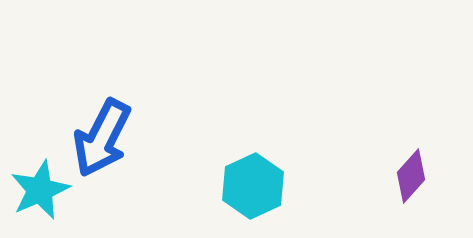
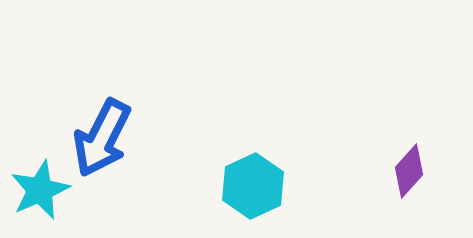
purple diamond: moved 2 px left, 5 px up
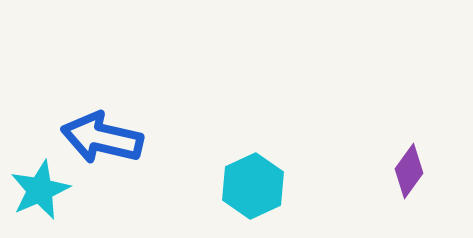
blue arrow: rotated 76 degrees clockwise
purple diamond: rotated 6 degrees counterclockwise
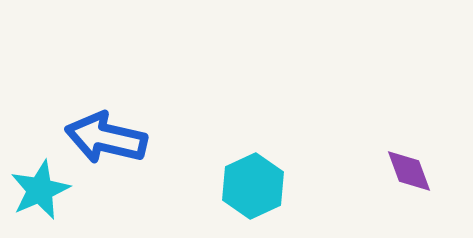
blue arrow: moved 4 px right
purple diamond: rotated 56 degrees counterclockwise
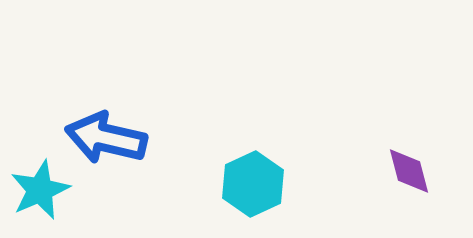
purple diamond: rotated 6 degrees clockwise
cyan hexagon: moved 2 px up
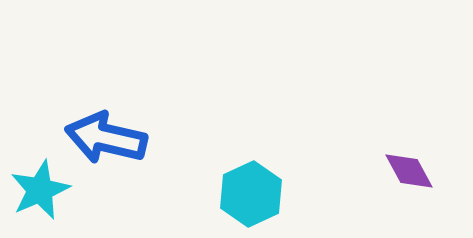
purple diamond: rotated 14 degrees counterclockwise
cyan hexagon: moved 2 px left, 10 px down
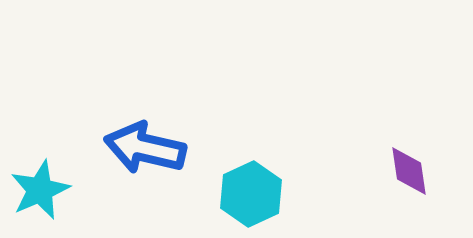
blue arrow: moved 39 px right, 10 px down
purple diamond: rotated 20 degrees clockwise
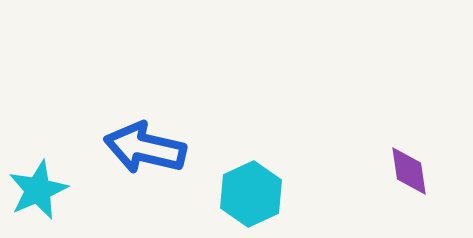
cyan star: moved 2 px left
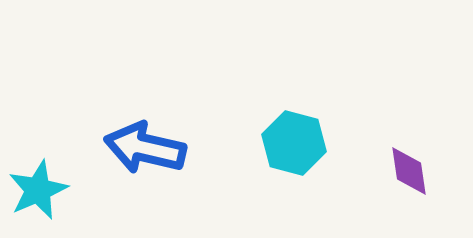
cyan hexagon: moved 43 px right, 51 px up; rotated 20 degrees counterclockwise
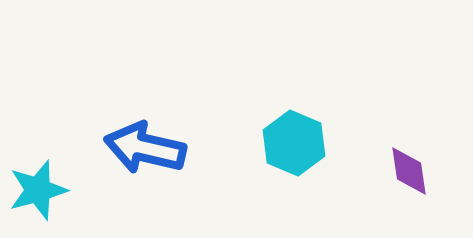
cyan hexagon: rotated 8 degrees clockwise
cyan star: rotated 8 degrees clockwise
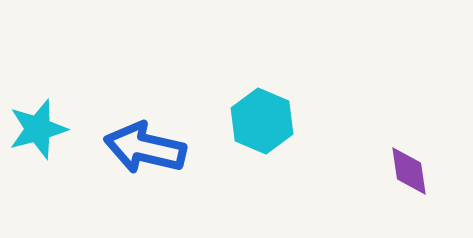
cyan hexagon: moved 32 px left, 22 px up
cyan star: moved 61 px up
